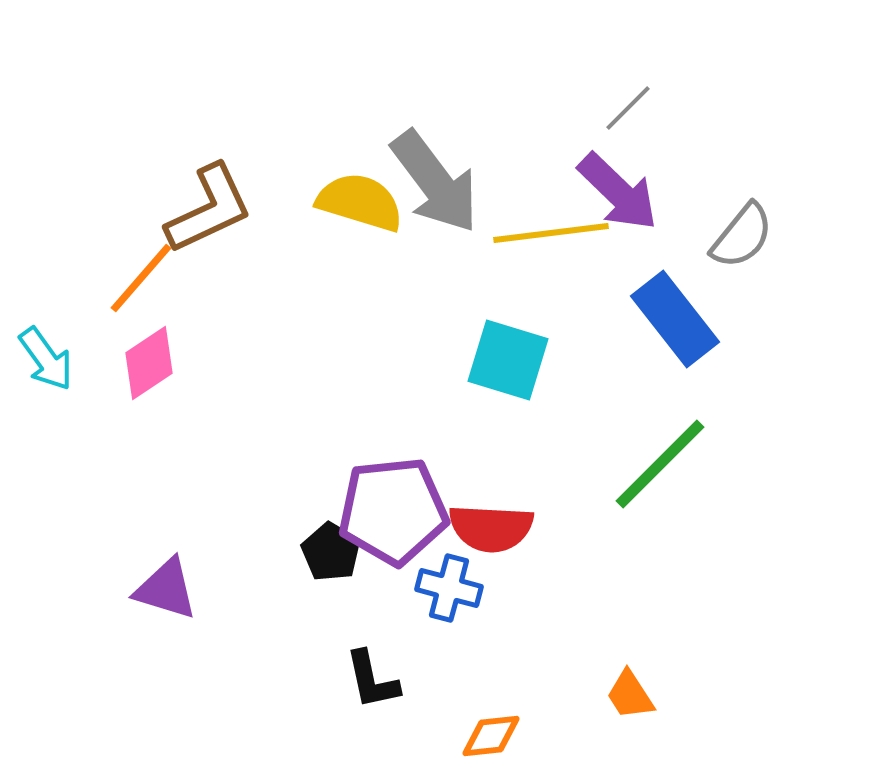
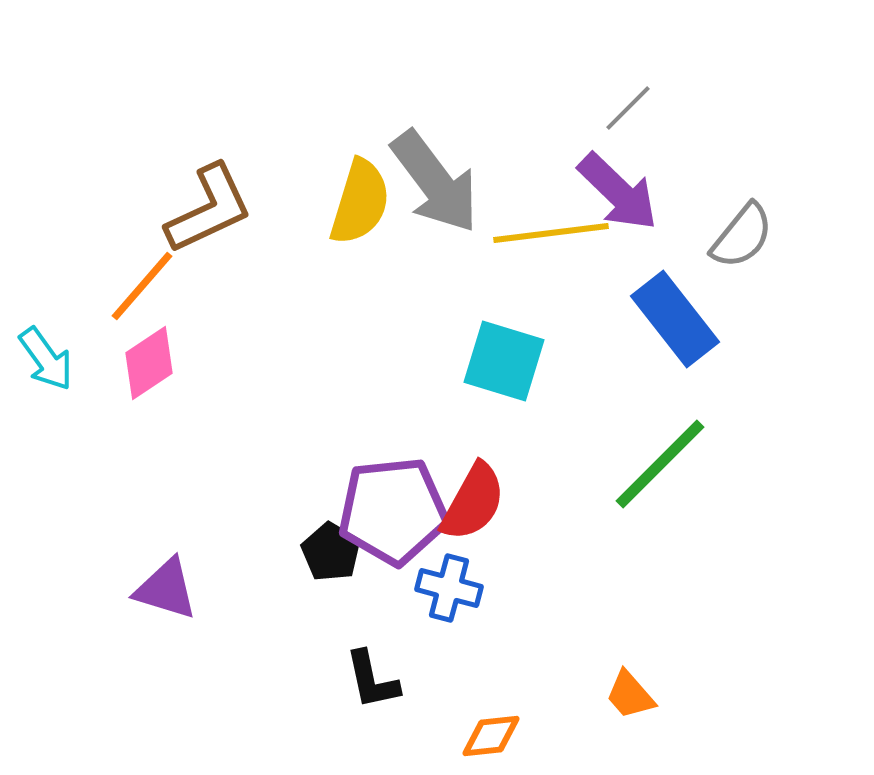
yellow semicircle: rotated 90 degrees clockwise
orange line: moved 1 px right, 8 px down
cyan square: moved 4 px left, 1 px down
red semicircle: moved 18 px left, 26 px up; rotated 64 degrees counterclockwise
orange trapezoid: rotated 8 degrees counterclockwise
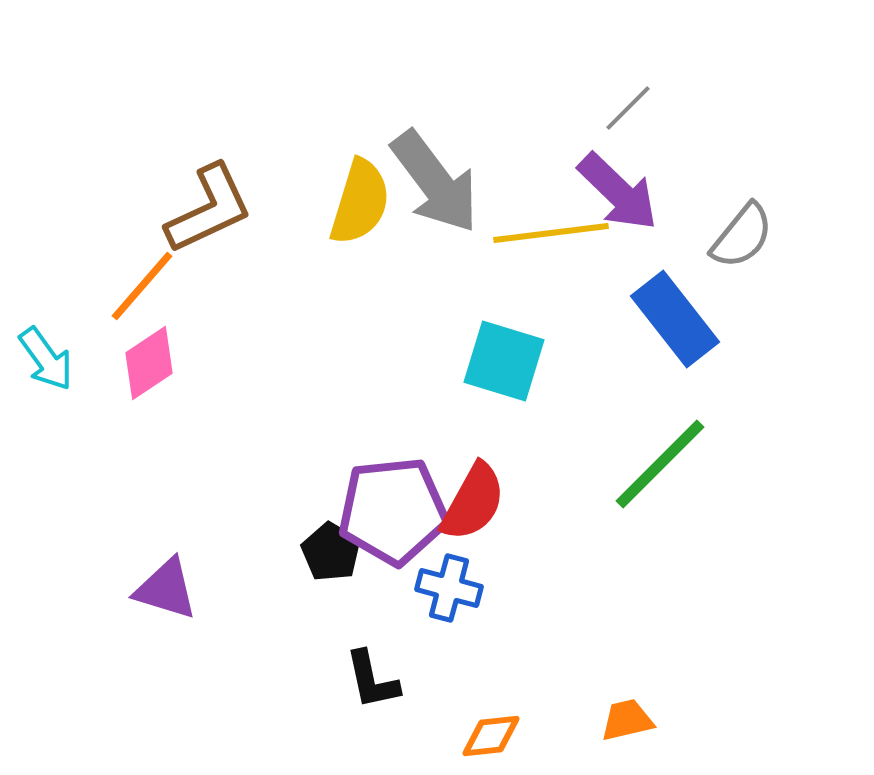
orange trapezoid: moved 3 px left, 25 px down; rotated 118 degrees clockwise
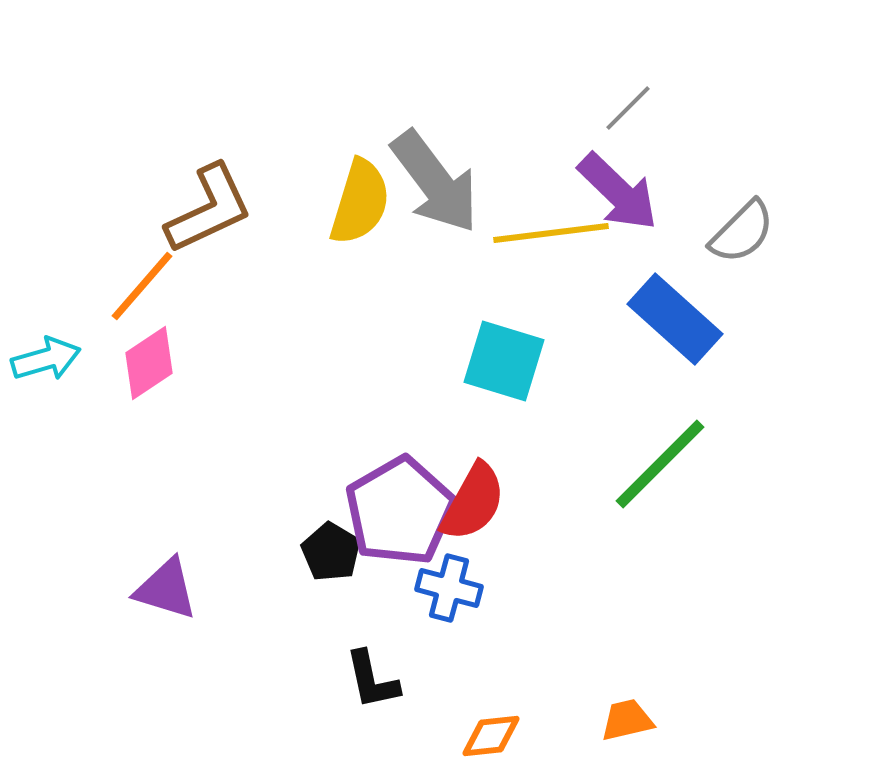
gray semicircle: moved 4 px up; rotated 6 degrees clockwise
blue rectangle: rotated 10 degrees counterclockwise
cyan arrow: rotated 70 degrees counterclockwise
purple pentagon: moved 7 px right; rotated 24 degrees counterclockwise
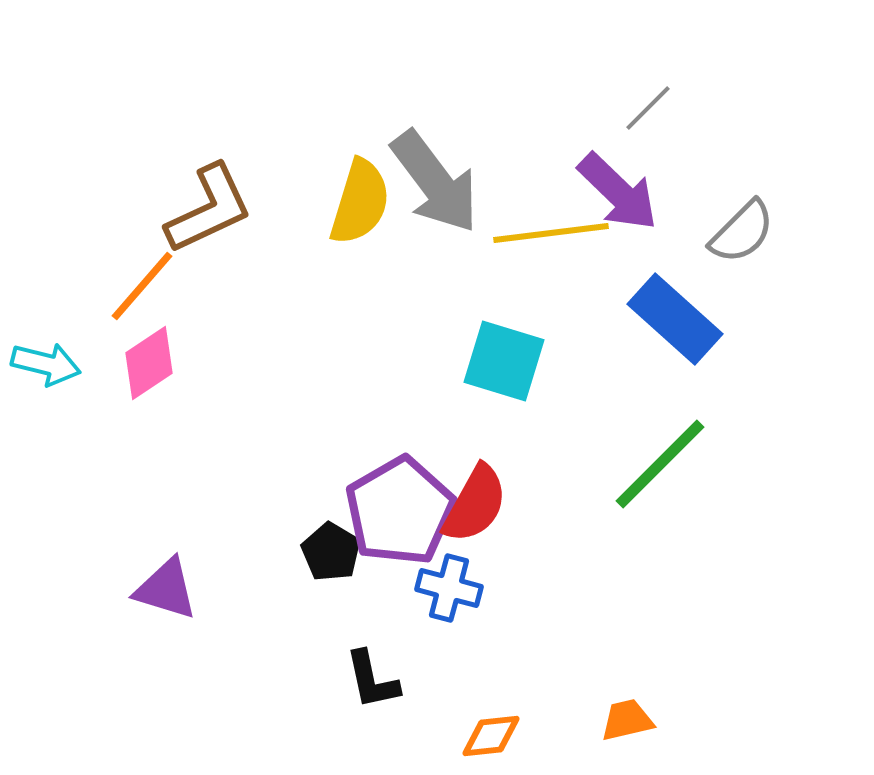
gray line: moved 20 px right
cyan arrow: moved 5 px down; rotated 30 degrees clockwise
red semicircle: moved 2 px right, 2 px down
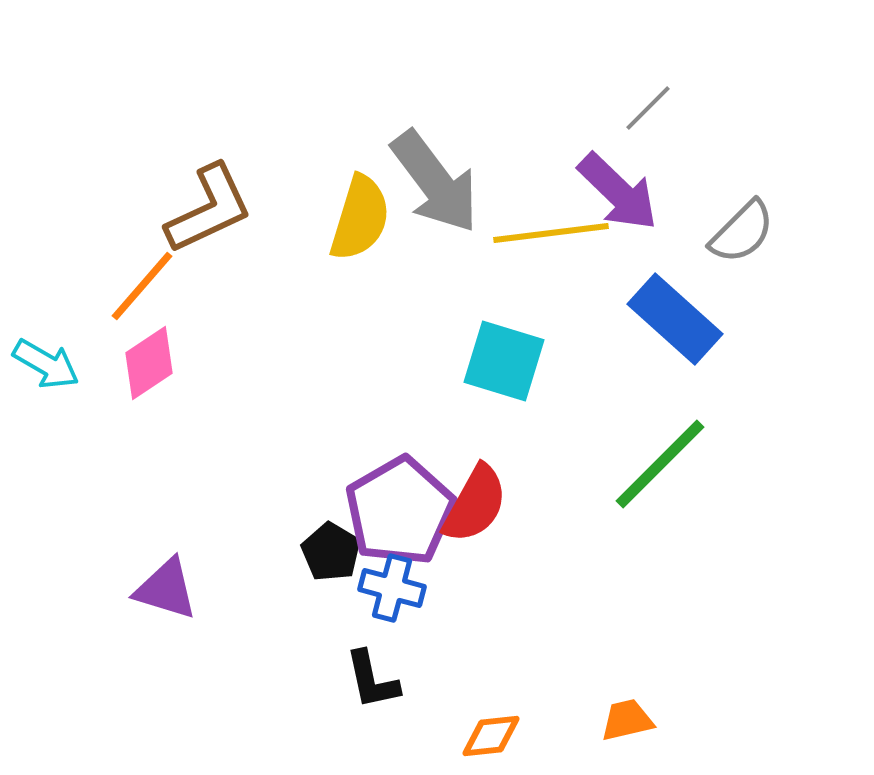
yellow semicircle: moved 16 px down
cyan arrow: rotated 16 degrees clockwise
blue cross: moved 57 px left
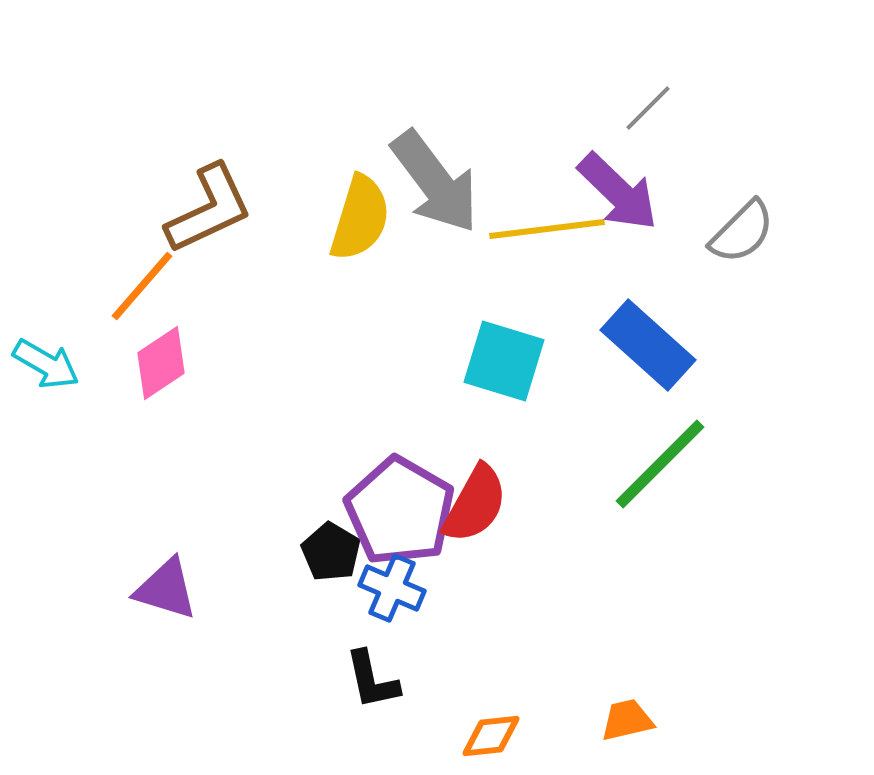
yellow line: moved 4 px left, 4 px up
blue rectangle: moved 27 px left, 26 px down
pink diamond: moved 12 px right
purple pentagon: rotated 12 degrees counterclockwise
blue cross: rotated 8 degrees clockwise
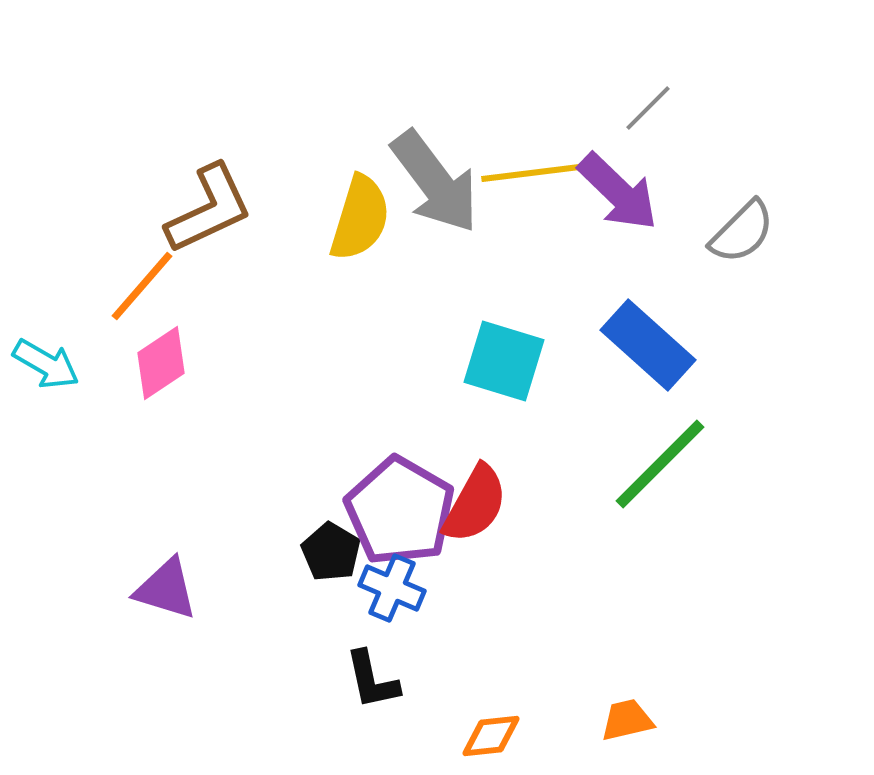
yellow line: moved 8 px left, 57 px up
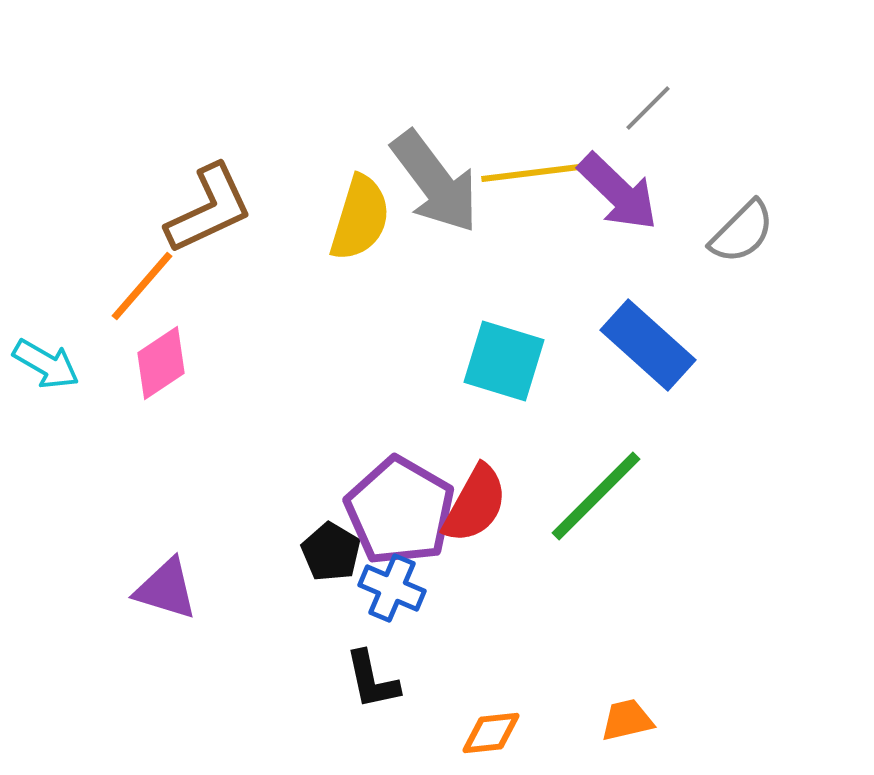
green line: moved 64 px left, 32 px down
orange diamond: moved 3 px up
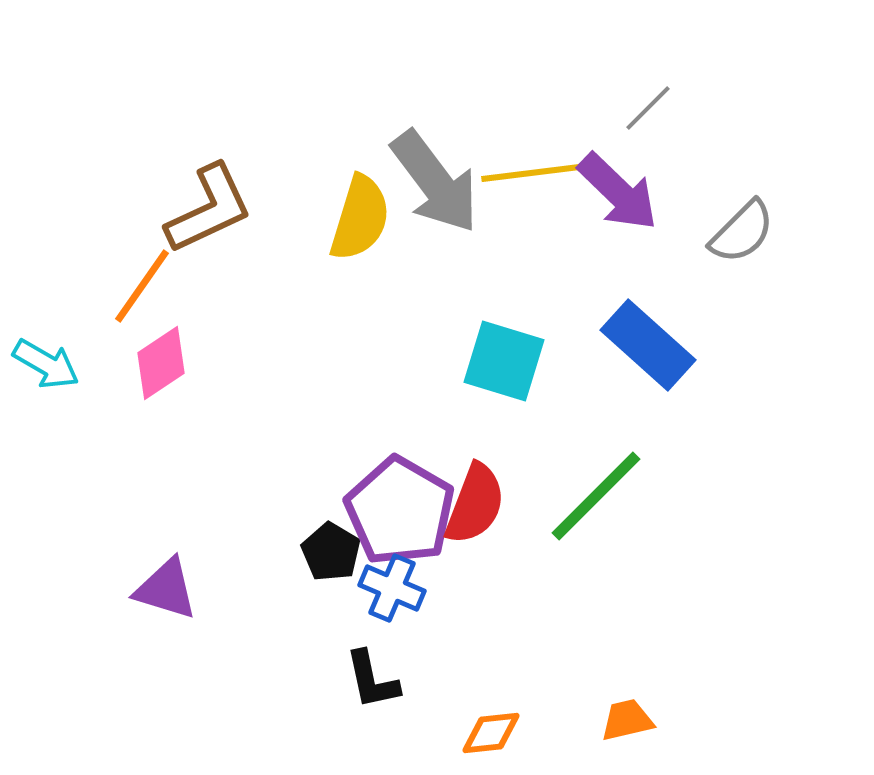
orange line: rotated 6 degrees counterclockwise
red semicircle: rotated 8 degrees counterclockwise
